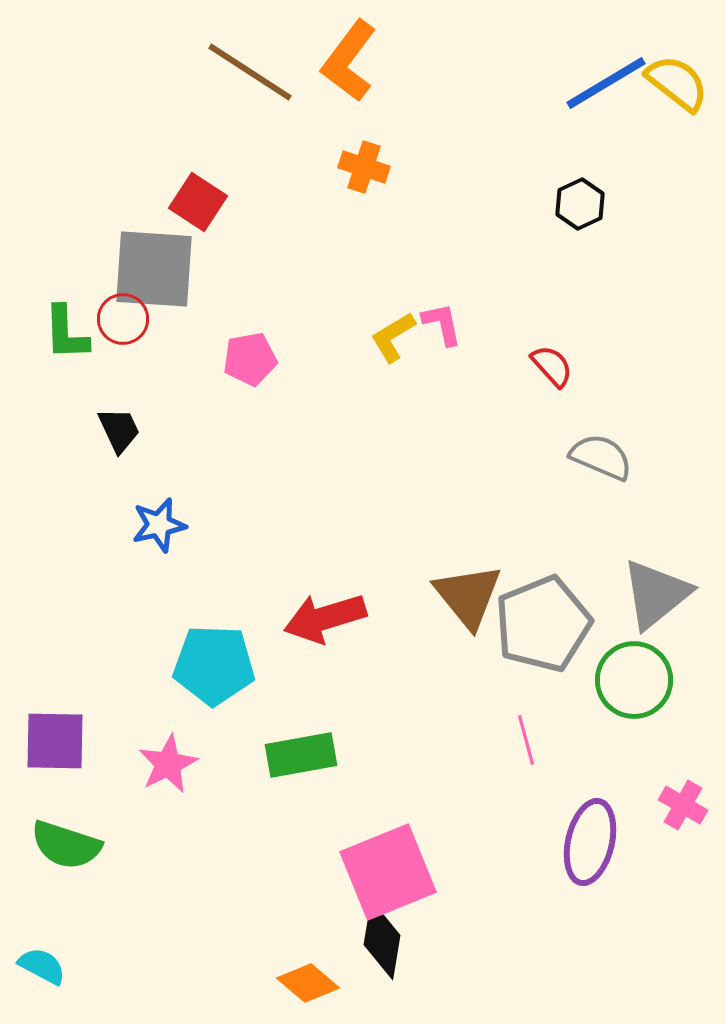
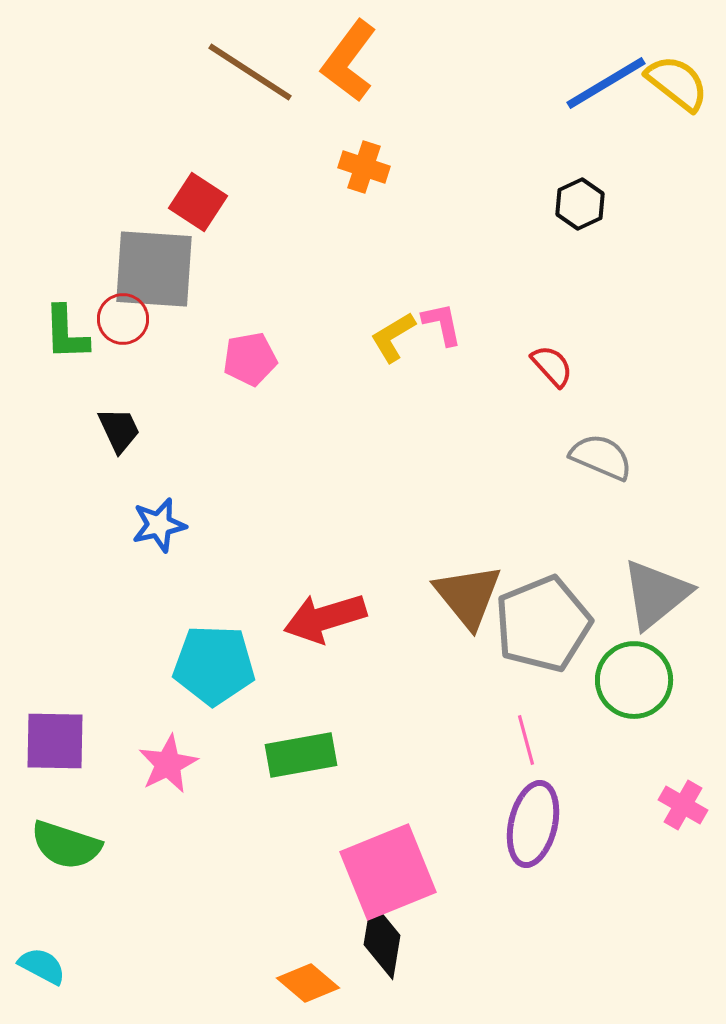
purple ellipse: moved 57 px left, 18 px up
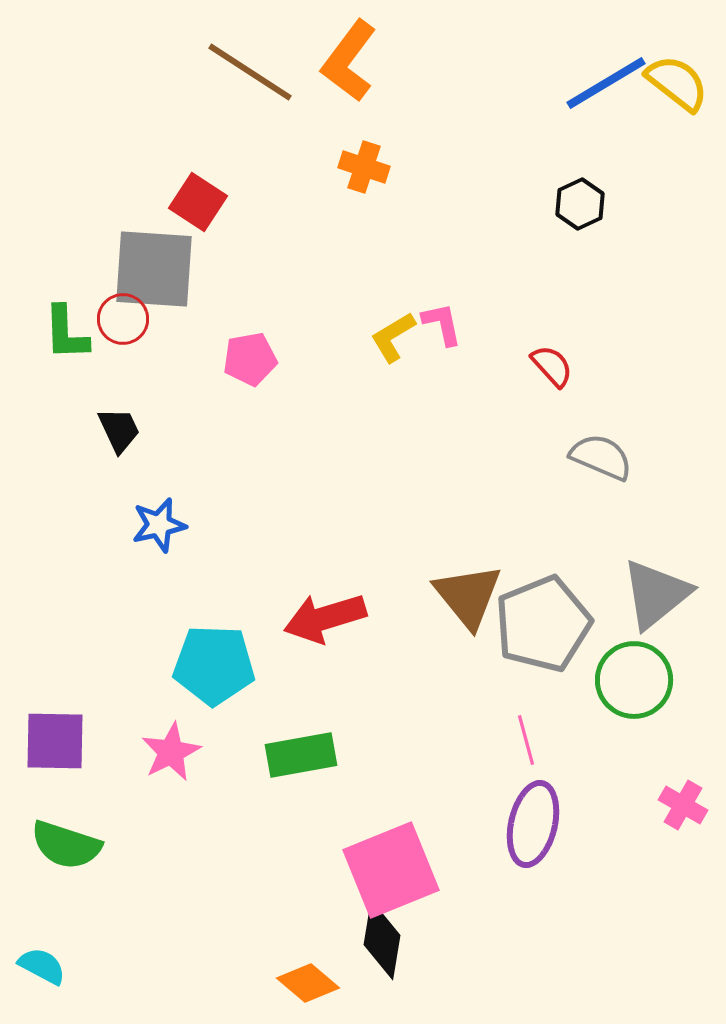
pink star: moved 3 px right, 12 px up
pink square: moved 3 px right, 2 px up
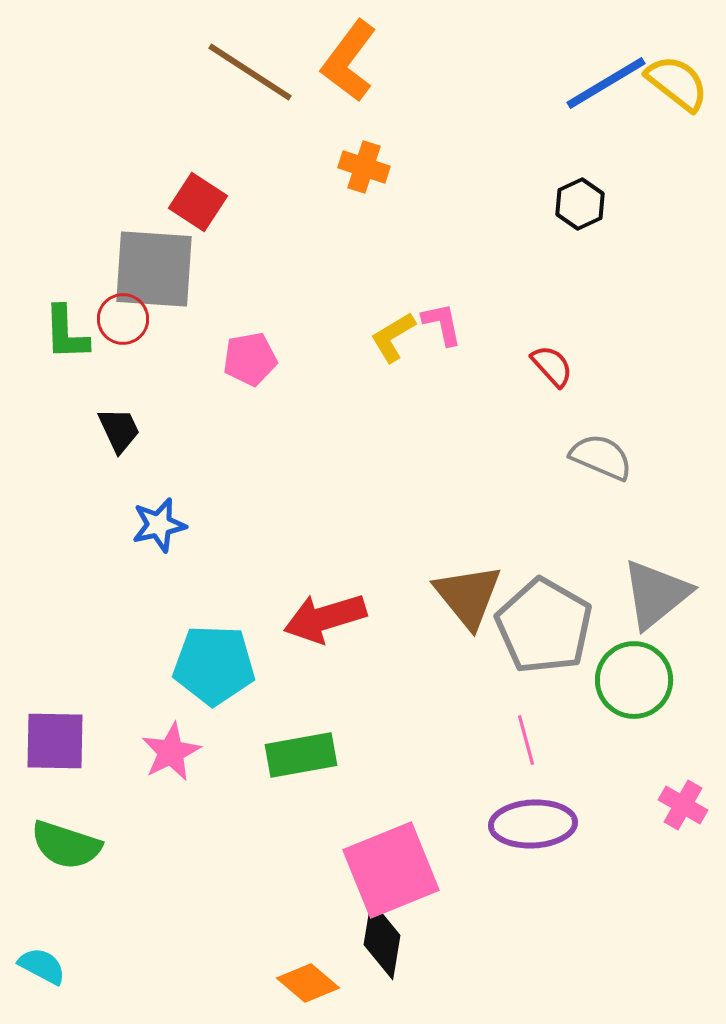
gray pentagon: moved 1 px right, 2 px down; rotated 20 degrees counterclockwise
purple ellipse: rotated 74 degrees clockwise
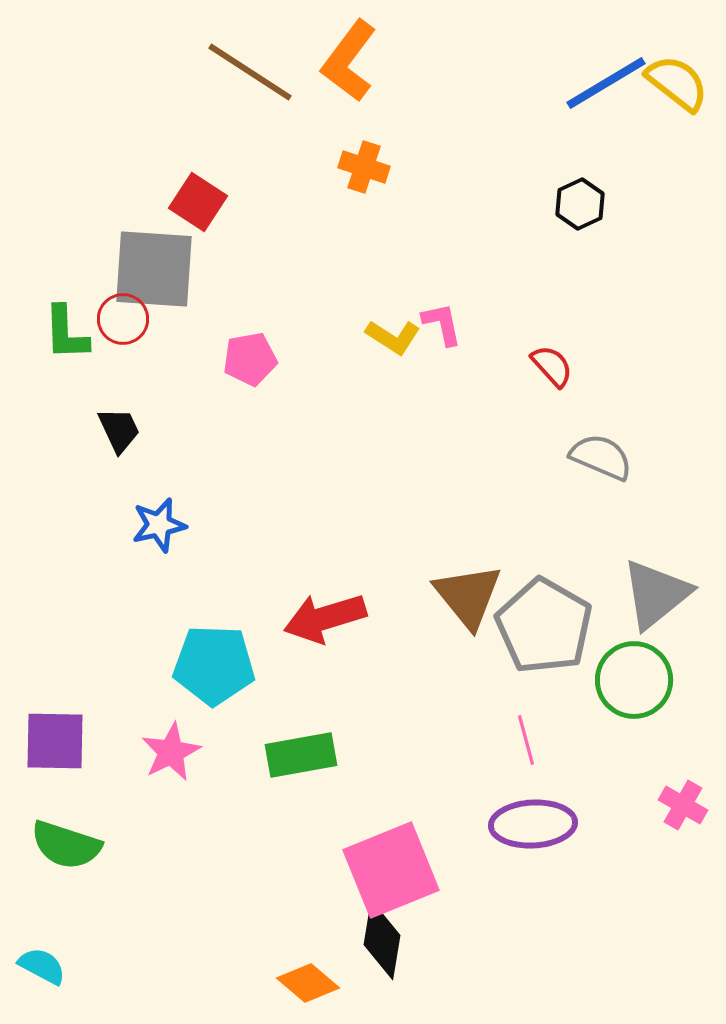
yellow L-shape: rotated 116 degrees counterclockwise
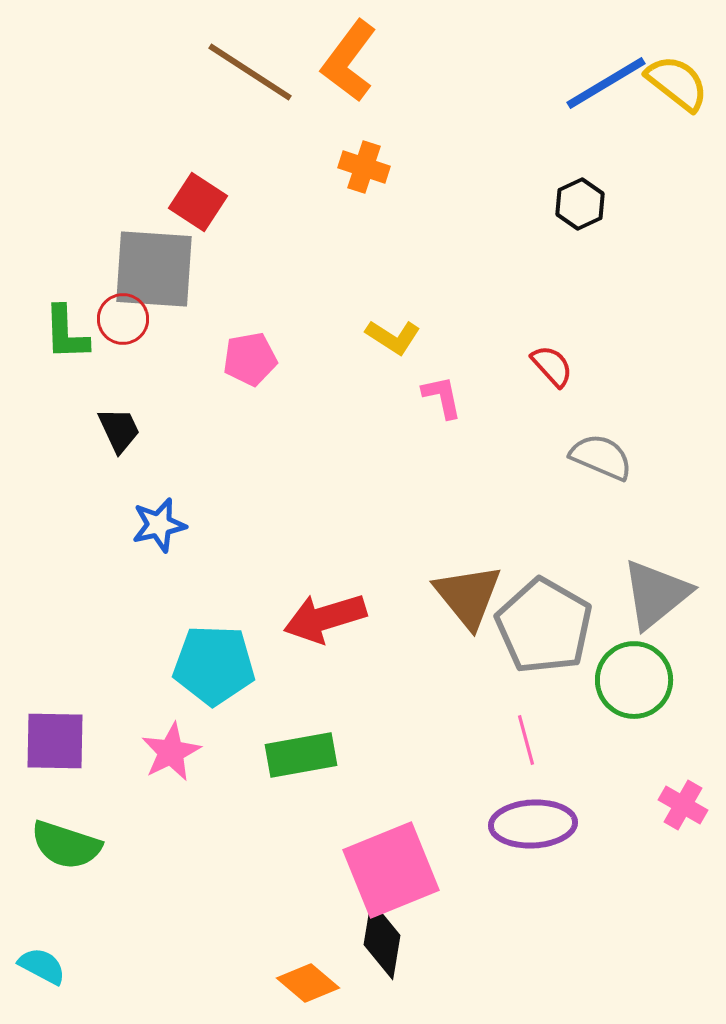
pink L-shape: moved 73 px down
